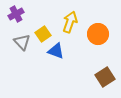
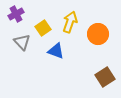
yellow square: moved 6 px up
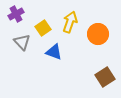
blue triangle: moved 2 px left, 1 px down
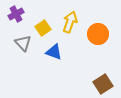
gray triangle: moved 1 px right, 1 px down
brown square: moved 2 px left, 7 px down
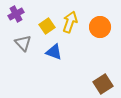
yellow square: moved 4 px right, 2 px up
orange circle: moved 2 px right, 7 px up
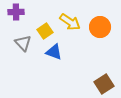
purple cross: moved 2 px up; rotated 28 degrees clockwise
yellow arrow: rotated 105 degrees clockwise
yellow square: moved 2 px left, 5 px down
brown square: moved 1 px right
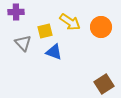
orange circle: moved 1 px right
yellow square: rotated 21 degrees clockwise
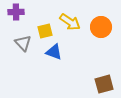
brown square: rotated 18 degrees clockwise
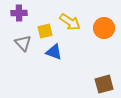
purple cross: moved 3 px right, 1 px down
orange circle: moved 3 px right, 1 px down
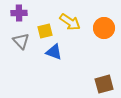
gray triangle: moved 2 px left, 2 px up
